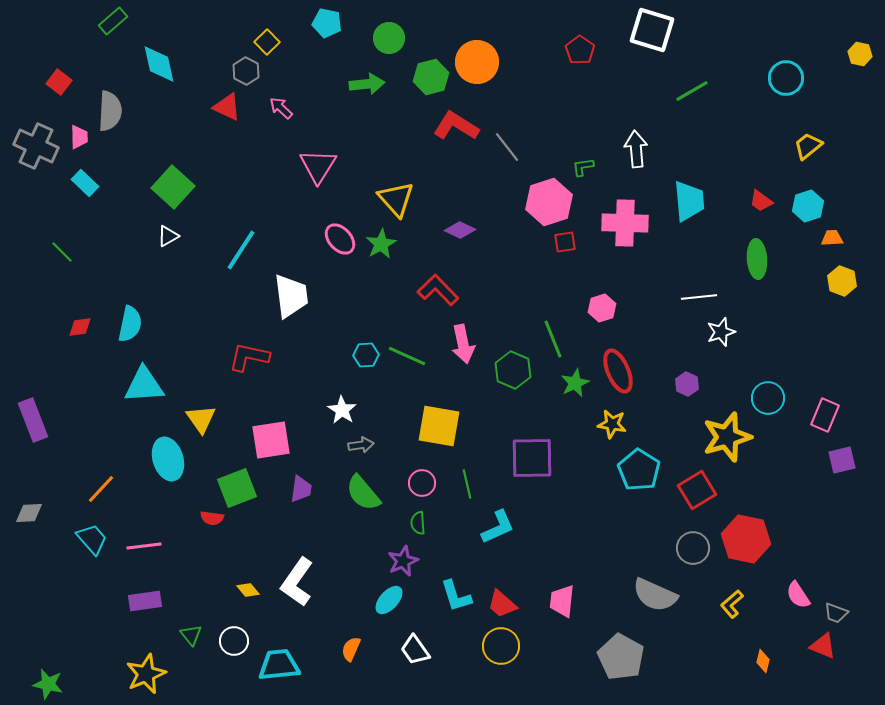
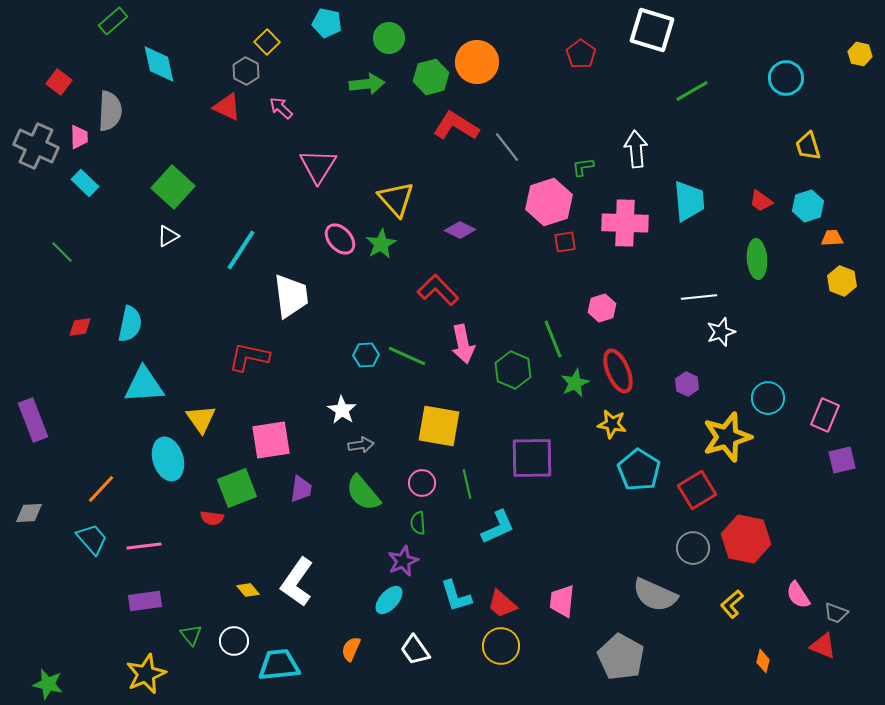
red pentagon at (580, 50): moved 1 px right, 4 px down
yellow trapezoid at (808, 146): rotated 68 degrees counterclockwise
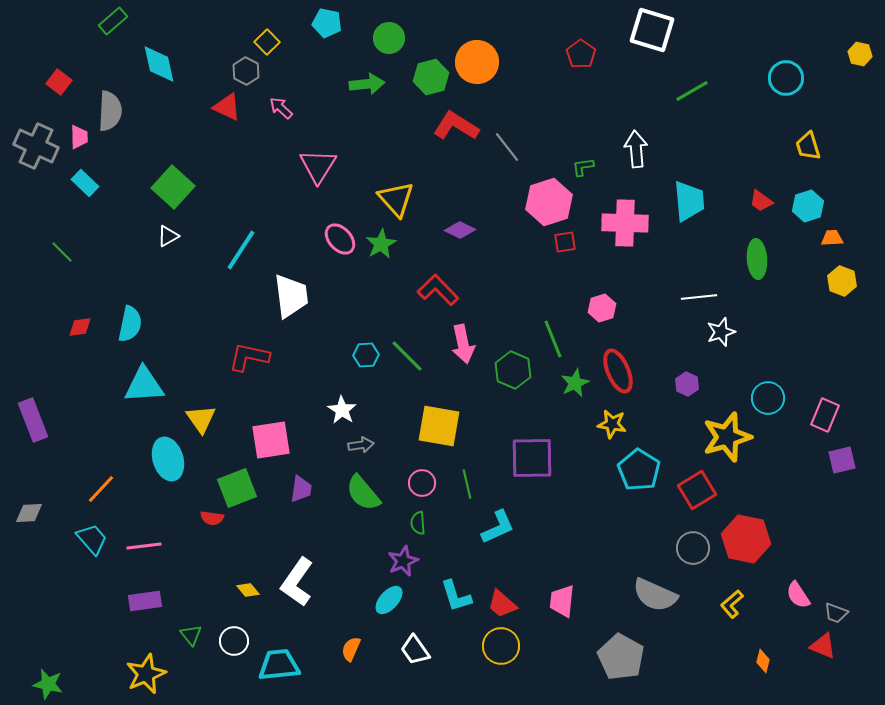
green line at (407, 356): rotated 21 degrees clockwise
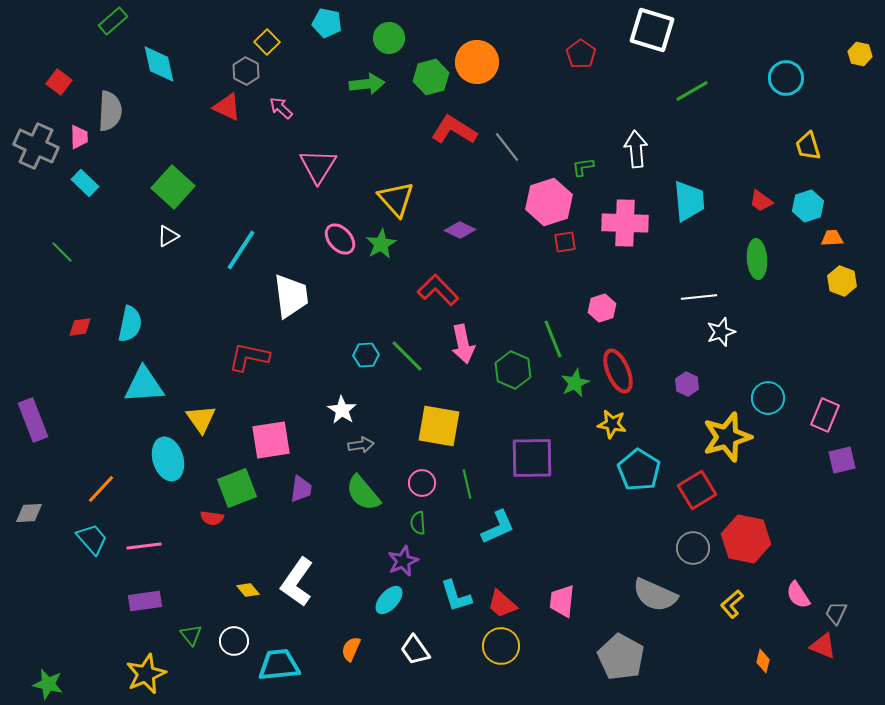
red L-shape at (456, 126): moved 2 px left, 4 px down
gray trapezoid at (836, 613): rotated 95 degrees clockwise
